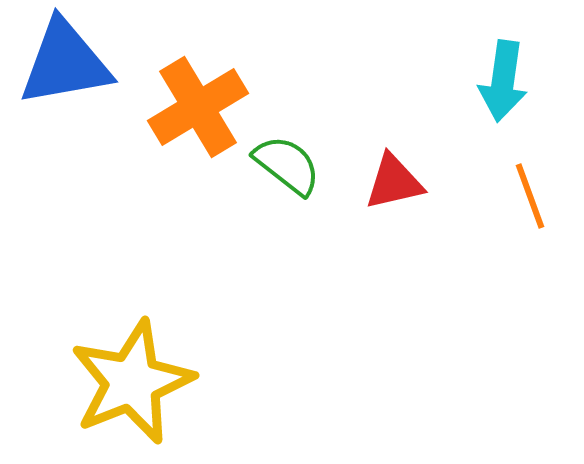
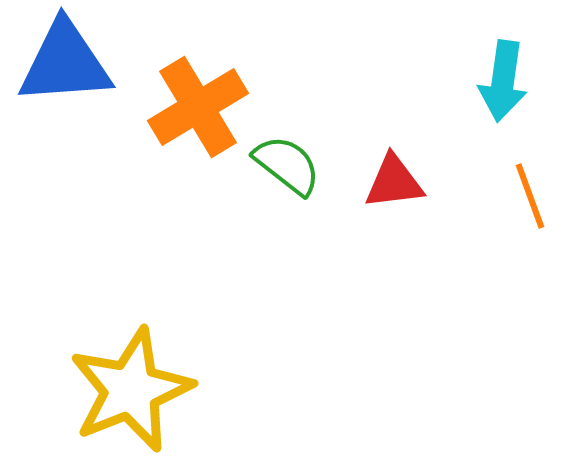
blue triangle: rotated 6 degrees clockwise
red triangle: rotated 6 degrees clockwise
yellow star: moved 1 px left, 8 px down
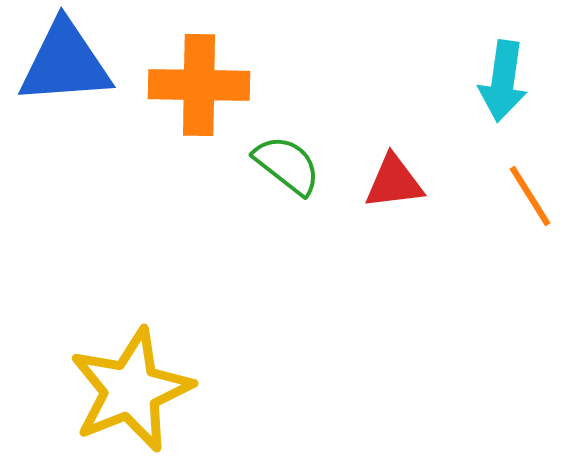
orange cross: moved 1 px right, 22 px up; rotated 32 degrees clockwise
orange line: rotated 12 degrees counterclockwise
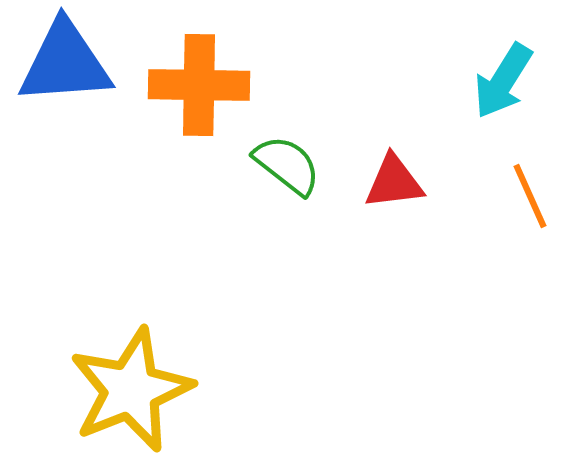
cyan arrow: rotated 24 degrees clockwise
orange line: rotated 8 degrees clockwise
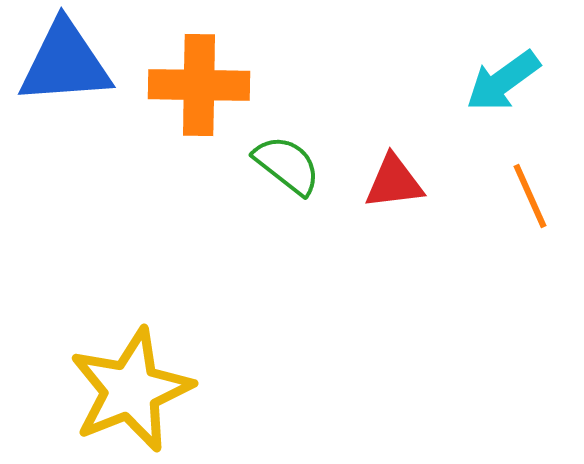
cyan arrow: rotated 22 degrees clockwise
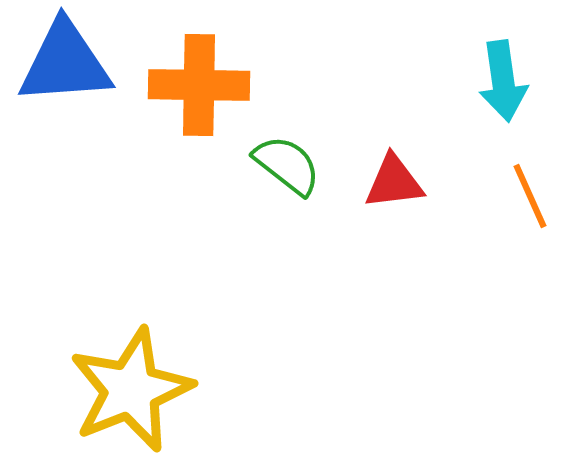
cyan arrow: rotated 62 degrees counterclockwise
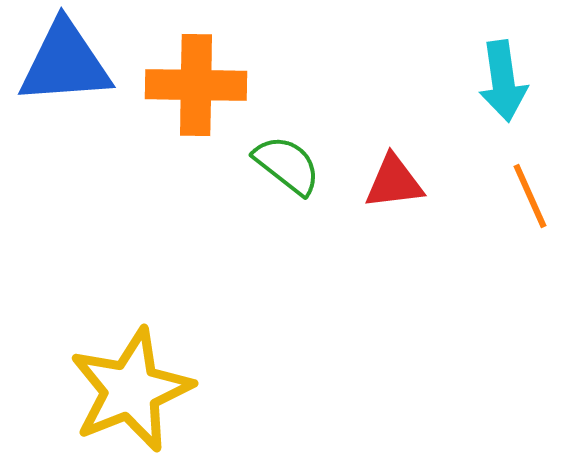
orange cross: moved 3 px left
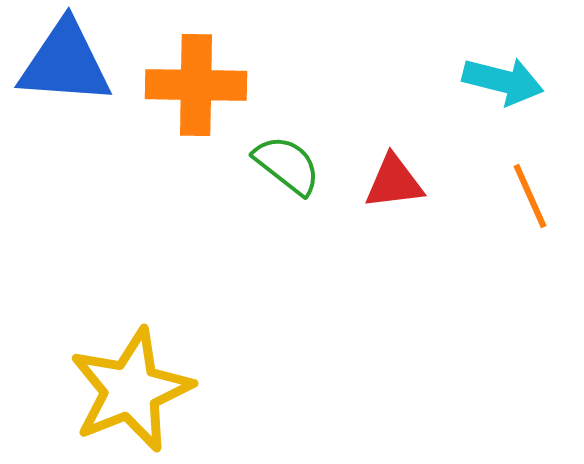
blue triangle: rotated 8 degrees clockwise
cyan arrow: rotated 68 degrees counterclockwise
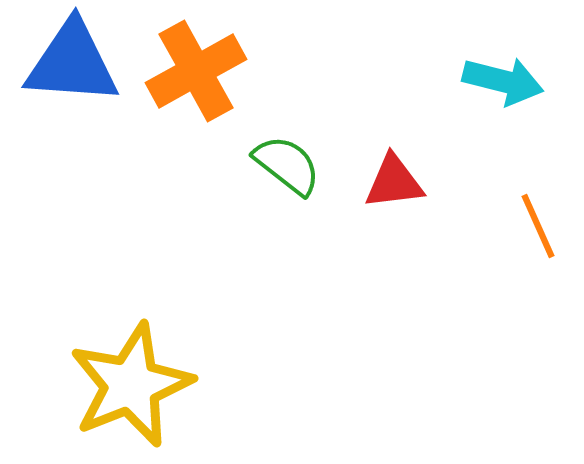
blue triangle: moved 7 px right
orange cross: moved 14 px up; rotated 30 degrees counterclockwise
orange line: moved 8 px right, 30 px down
yellow star: moved 5 px up
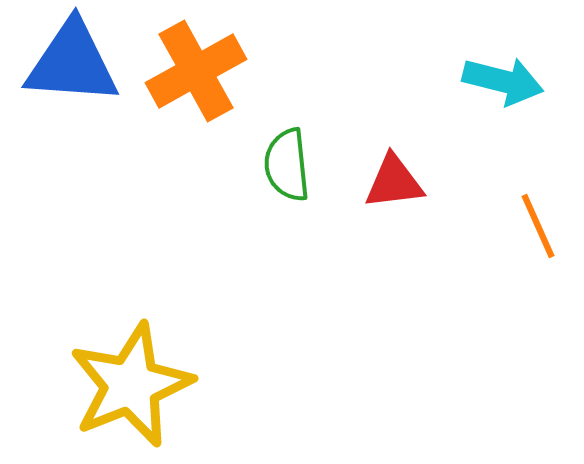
green semicircle: rotated 134 degrees counterclockwise
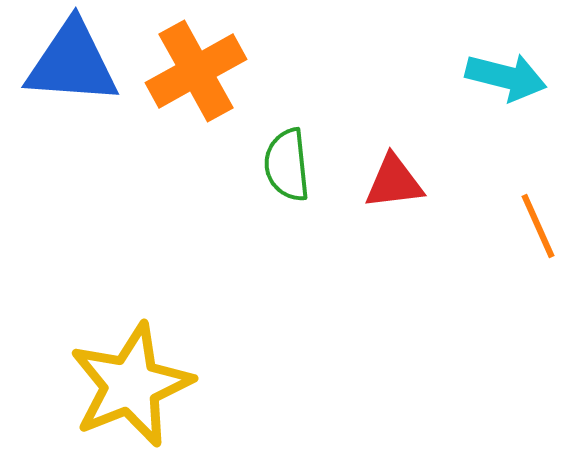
cyan arrow: moved 3 px right, 4 px up
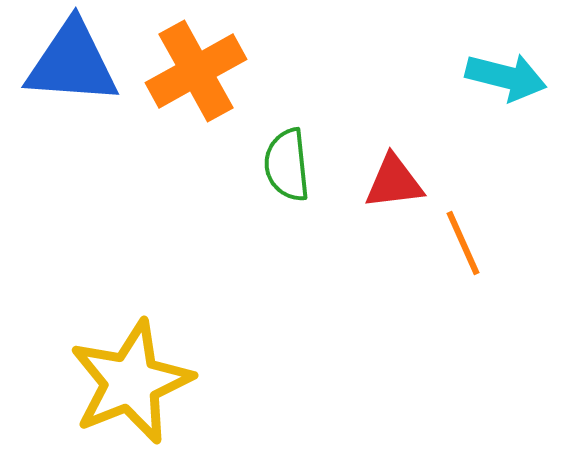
orange line: moved 75 px left, 17 px down
yellow star: moved 3 px up
